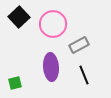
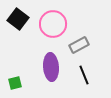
black square: moved 1 px left, 2 px down; rotated 10 degrees counterclockwise
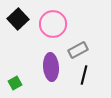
black square: rotated 10 degrees clockwise
gray rectangle: moved 1 px left, 5 px down
black line: rotated 36 degrees clockwise
green square: rotated 16 degrees counterclockwise
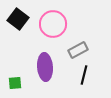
black square: rotated 10 degrees counterclockwise
purple ellipse: moved 6 px left
green square: rotated 24 degrees clockwise
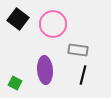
gray rectangle: rotated 36 degrees clockwise
purple ellipse: moved 3 px down
black line: moved 1 px left
green square: rotated 32 degrees clockwise
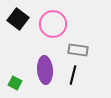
black line: moved 10 px left
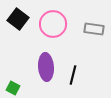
gray rectangle: moved 16 px right, 21 px up
purple ellipse: moved 1 px right, 3 px up
green square: moved 2 px left, 5 px down
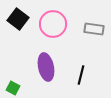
purple ellipse: rotated 8 degrees counterclockwise
black line: moved 8 px right
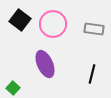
black square: moved 2 px right, 1 px down
purple ellipse: moved 1 px left, 3 px up; rotated 12 degrees counterclockwise
black line: moved 11 px right, 1 px up
green square: rotated 16 degrees clockwise
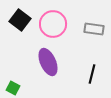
purple ellipse: moved 3 px right, 2 px up
green square: rotated 16 degrees counterclockwise
